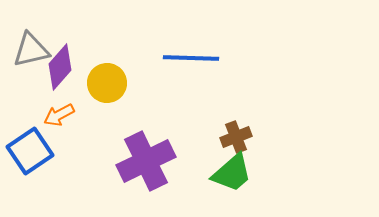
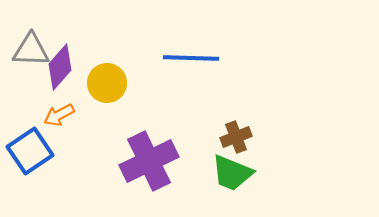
gray triangle: rotated 15 degrees clockwise
purple cross: moved 3 px right
green trapezoid: rotated 63 degrees clockwise
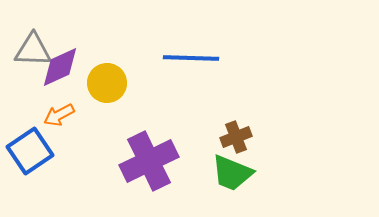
gray triangle: moved 2 px right
purple diamond: rotated 24 degrees clockwise
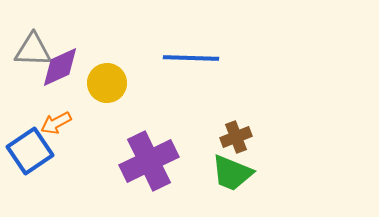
orange arrow: moved 3 px left, 8 px down
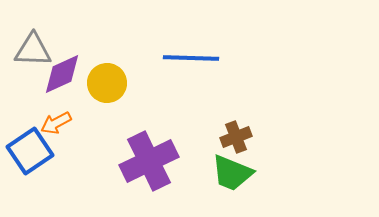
purple diamond: moved 2 px right, 7 px down
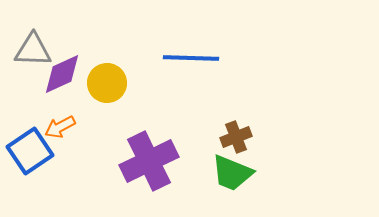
orange arrow: moved 4 px right, 4 px down
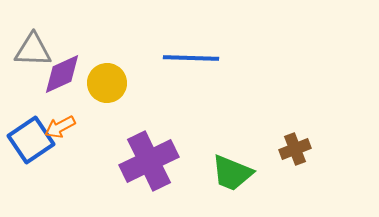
brown cross: moved 59 px right, 12 px down
blue square: moved 1 px right, 11 px up
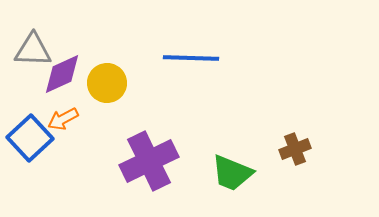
orange arrow: moved 3 px right, 8 px up
blue square: moved 1 px left, 2 px up; rotated 9 degrees counterclockwise
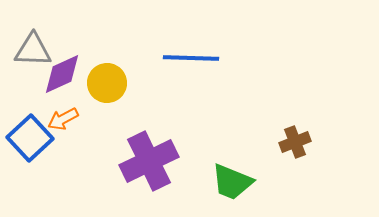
brown cross: moved 7 px up
green trapezoid: moved 9 px down
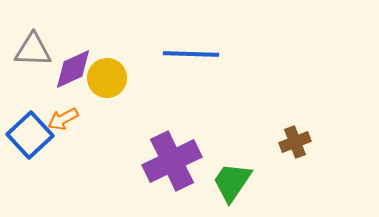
blue line: moved 4 px up
purple diamond: moved 11 px right, 5 px up
yellow circle: moved 5 px up
blue square: moved 3 px up
purple cross: moved 23 px right
green trapezoid: rotated 102 degrees clockwise
